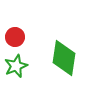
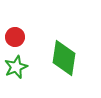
green star: moved 1 px down
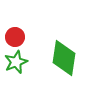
green star: moved 5 px up
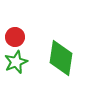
green diamond: moved 3 px left
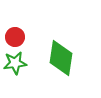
green star: moved 1 px left, 1 px down; rotated 15 degrees clockwise
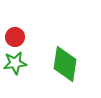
green diamond: moved 4 px right, 6 px down
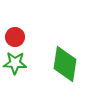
green star: rotated 10 degrees clockwise
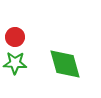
green diamond: rotated 24 degrees counterclockwise
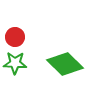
green diamond: rotated 30 degrees counterclockwise
